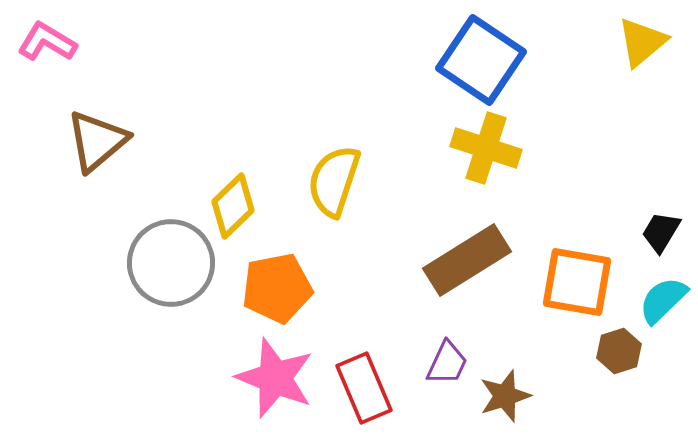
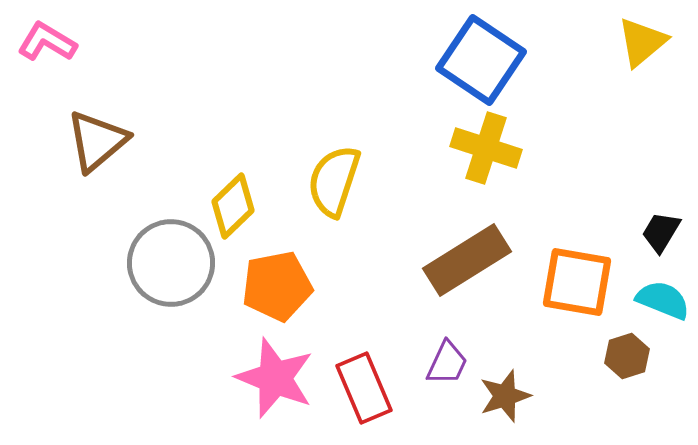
orange pentagon: moved 2 px up
cyan semicircle: rotated 66 degrees clockwise
brown hexagon: moved 8 px right, 5 px down
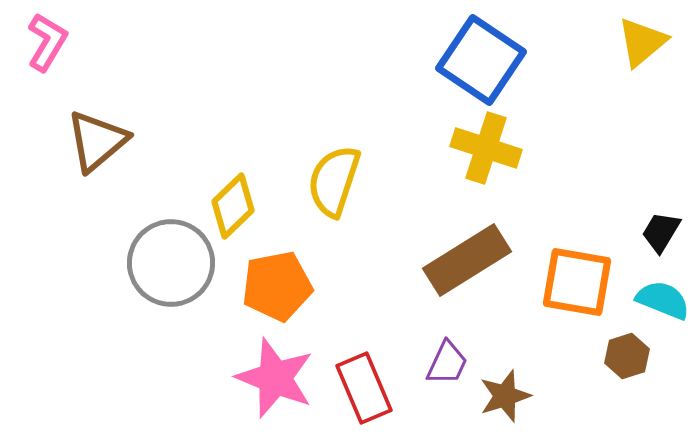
pink L-shape: rotated 90 degrees clockwise
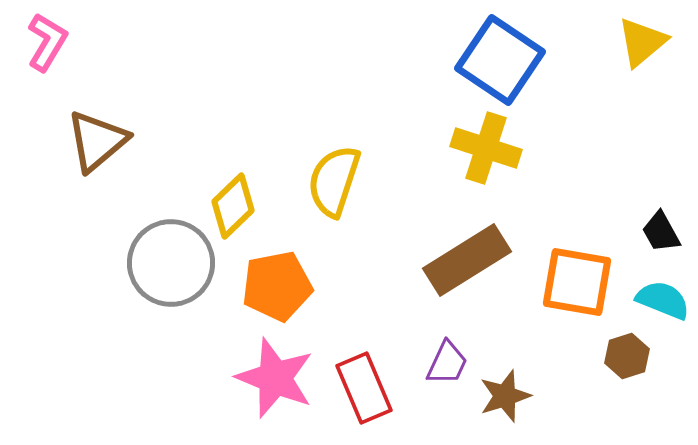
blue square: moved 19 px right
black trapezoid: rotated 60 degrees counterclockwise
